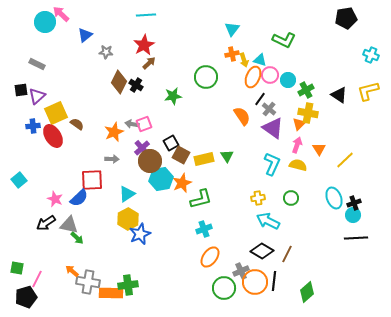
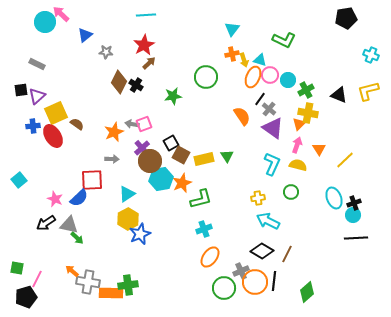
black triangle at (339, 95): rotated 12 degrees counterclockwise
green circle at (291, 198): moved 6 px up
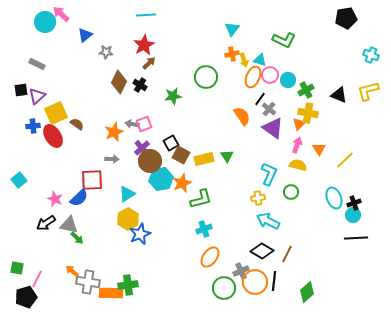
black cross at (136, 85): moved 4 px right
cyan L-shape at (272, 164): moved 3 px left, 10 px down
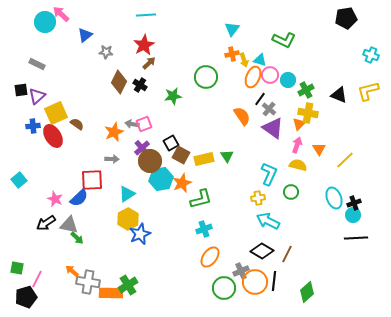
green cross at (128, 285): rotated 24 degrees counterclockwise
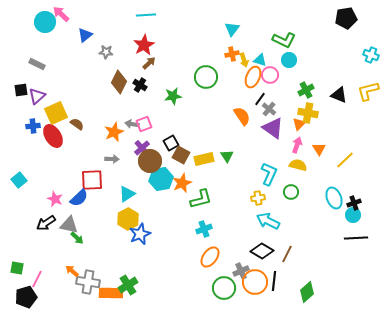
cyan circle at (288, 80): moved 1 px right, 20 px up
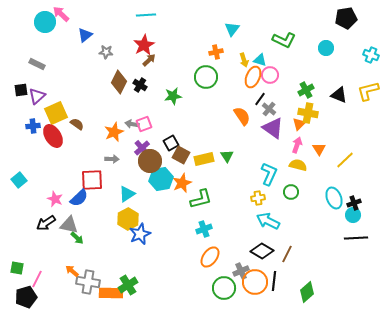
orange cross at (232, 54): moved 16 px left, 2 px up
cyan circle at (289, 60): moved 37 px right, 12 px up
brown arrow at (149, 63): moved 3 px up
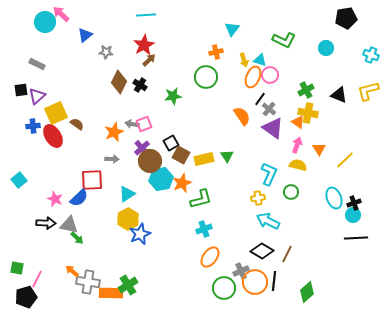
orange triangle at (299, 124): moved 1 px left, 2 px up; rotated 40 degrees counterclockwise
black arrow at (46, 223): rotated 144 degrees counterclockwise
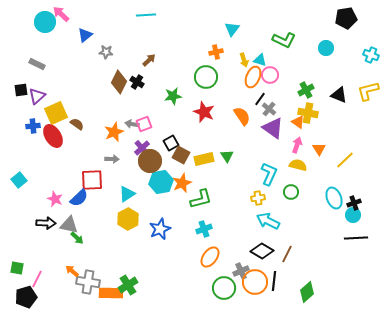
red star at (144, 45): moved 60 px right, 67 px down; rotated 20 degrees counterclockwise
black cross at (140, 85): moved 3 px left, 3 px up
cyan hexagon at (161, 179): moved 3 px down
blue star at (140, 234): moved 20 px right, 5 px up
